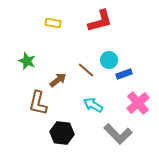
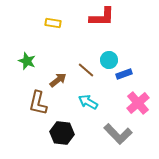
red L-shape: moved 2 px right, 4 px up; rotated 16 degrees clockwise
cyan arrow: moved 5 px left, 3 px up
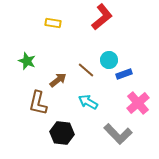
red L-shape: rotated 40 degrees counterclockwise
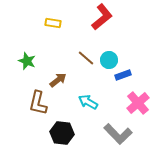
brown line: moved 12 px up
blue rectangle: moved 1 px left, 1 px down
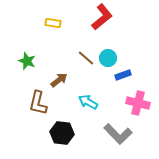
cyan circle: moved 1 px left, 2 px up
brown arrow: moved 1 px right
pink cross: rotated 35 degrees counterclockwise
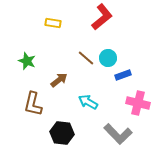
brown L-shape: moved 5 px left, 1 px down
